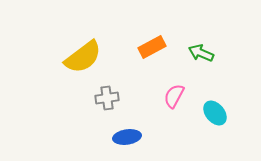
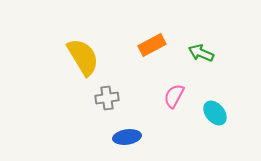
orange rectangle: moved 2 px up
yellow semicircle: rotated 84 degrees counterclockwise
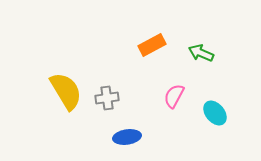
yellow semicircle: moved 17 px left, 34 px down
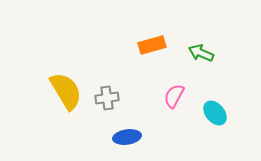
orange rectangle: rotated 12 degrees clockwise
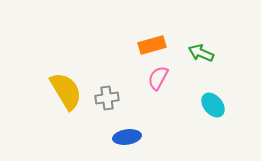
pink semicircle: moved 16 px left, 18 px up
cyan ellipse: moved 2 px left, 8 px up
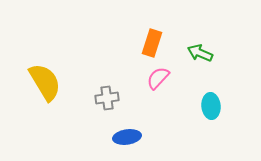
orange rectangle: moved 2 px up; rotated 56 degrees counterclockwise
green arrow: moved 1 px left
pink semicircle: rotated 15 degrees clockwise
yellow semicircle: moved 21 px left, 9 px up
cyan ellipse: moved 2 px left, 1 px down; rotated 35 degrees clockwise
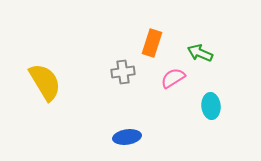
pink semicircle: moved 15 px right; rotated 15 degrees clockwise
gray cross: moved 16 px right, 26 px up
